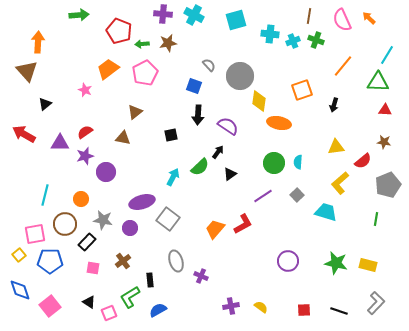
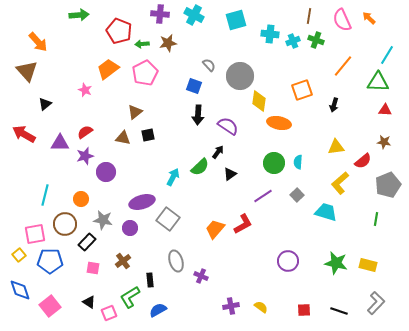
purple cross at (163, 14): moved 3 px left
orange arrow at (38, 42): rotated 135 degrees clockwise
black square at (171, 135): moved 23 px left
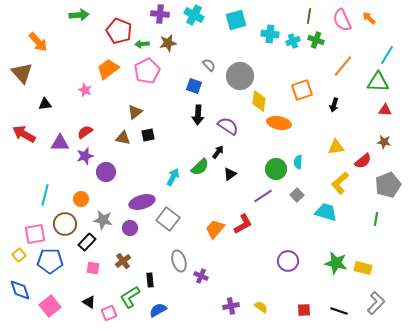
brown triangle at (27, 71): moved 5 px left, 2 px down
pink pentagon at (145, 73): moved 2 px right, 2 px up
black triangle at (45, 104): rotated 32 degrees clockwise
green circle at (274, 163): moved 2 px right, 6 px down
gray ellipse at (176, 261): moved 3 px right
yellow rectangle at (368, 265): moved 5 px left, 3 px down
